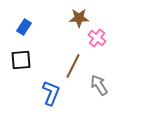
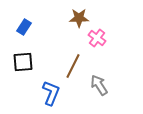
black square: moved 2 px right, 2 px down
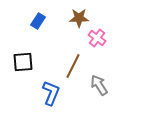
blue rectangle: moved 14 px right, 6 px up
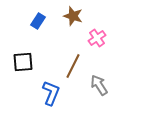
brown star: moved 6 px left, 2 px up; rotated 18 degrees clockwise
pink cross: rotated 18 degrees clockwise
